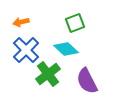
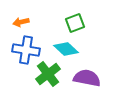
blue cross: rotated 36 degrees counterclockwise
purple semicircle: moved 3 px up; rotated 128 degrees clockwise
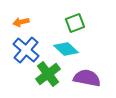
blue cross: rotated 32 degrees clockwise
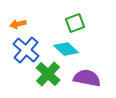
orange arrow: moved 3 px left, 2 px down
green cross: rotated 10 degrees counterclockwise
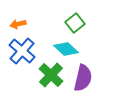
green square: rotated 18 degrees counterclockwise
blue cross: moved 4 px left, 1 px down
green cross: moved 3 px right, 1 px down
purple semicircle: moved 4 px left; rotated 92 degrees clockwise
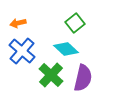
orange arrow: moved 1 px up
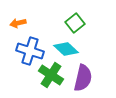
blue cross: moved 8 px right; rotated 24 degrees counterclockwise
green cross: rotated 10 degrees counterclockwise
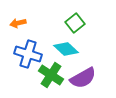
blue cross: moved 2 px left, 3 px down
purple semicircle: rotated 48 degrees clockwise
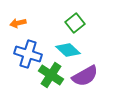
cyan diamond: moved 2 px right, 1 px down
purple semicircle: moved 2 px right, 2 px up
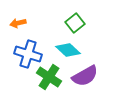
green cross: moved 2 px left, 2 px down
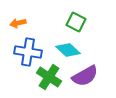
green square: moved 1 px right, 1 px up; rotated 24 degrees counterclockwise
blue cross: moved 2 px up; rotated 8 degrees counterclockwise
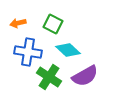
green square: moved 23 px left, 2 px down
